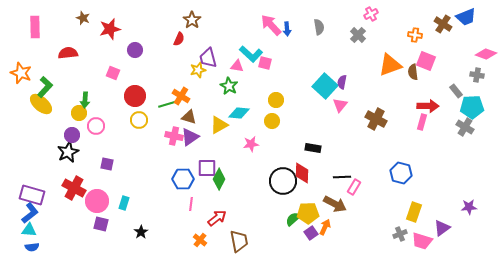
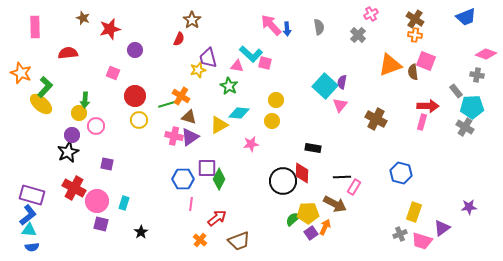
brown cross at (443, 24): moved 28 px left, 5 px up
blue L-shape at (30, 213): moved 2 px left, 2 px down
brown trapezoid at (239, 241): rotated 80 degrees clockwise
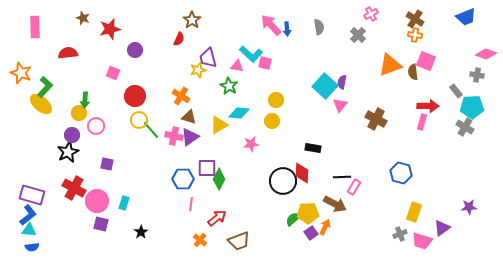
green line at (168, 104): moved 17 px left, 26 px down; rotated 66 degrees clockwise
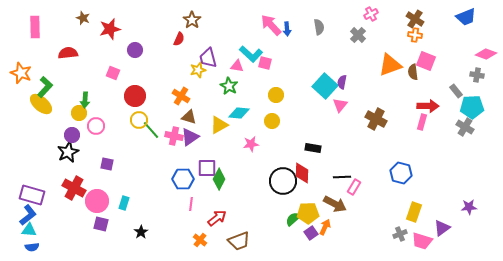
yellow circle at (276, 100): moved 5 px up
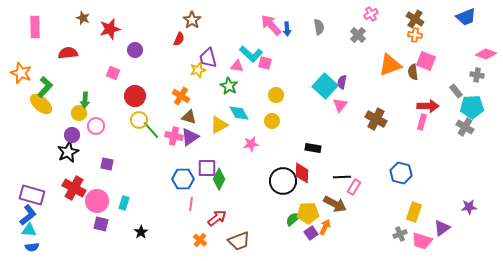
cyan diamond at (239, 113): rotated 55 degrees clockwise
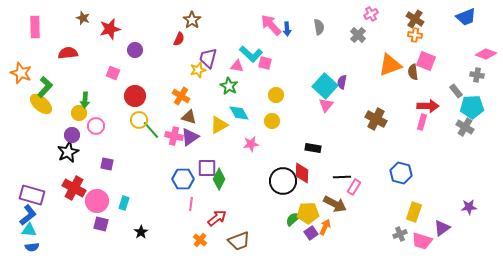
purple trapezoid at (208, 58): rotated 30 degrees clockwise
pink triangle at (340, 105): moved 14 px left
